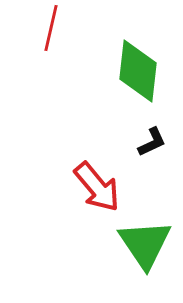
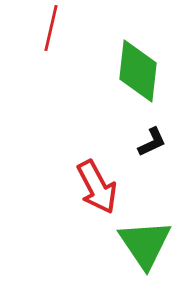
red arrow: rotated 12 degrees clockwise
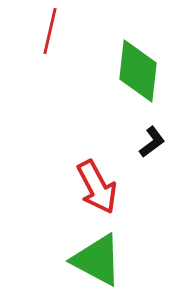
red line: moved 1 px left, 3 px down
black L-shape: rotated 12 degrees counterclockwise
green triangle: moved 48 px left, 16 px down; rotated 28 degrees counterclockwise
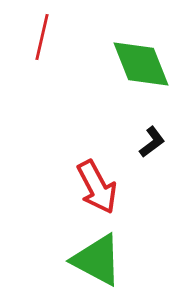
red line: moved 8 px left, 6 px down
green diamond: moved 3 px right, 7 px up; rotated 28 degrees counterclockwise
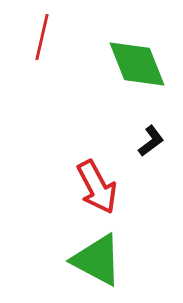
green diamond: moved 4 px left
black L-shape: moved 1 px left, 1 px up
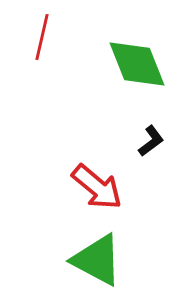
red arrow: rotated 22 degrees counterclockwise
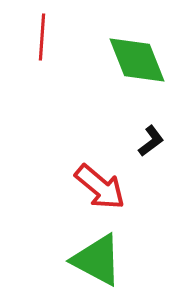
red line: rotated 9 degrees counterclockwise
green diamond: moved 4 px up
red arrow: moved 3 px right
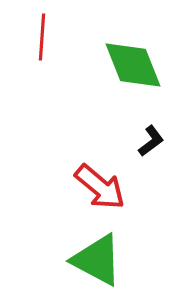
green diamond: moved 4 px left, 5 px down
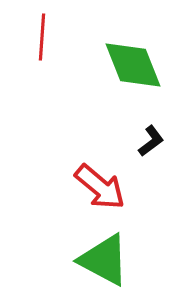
green triangle: moved 7 px right
